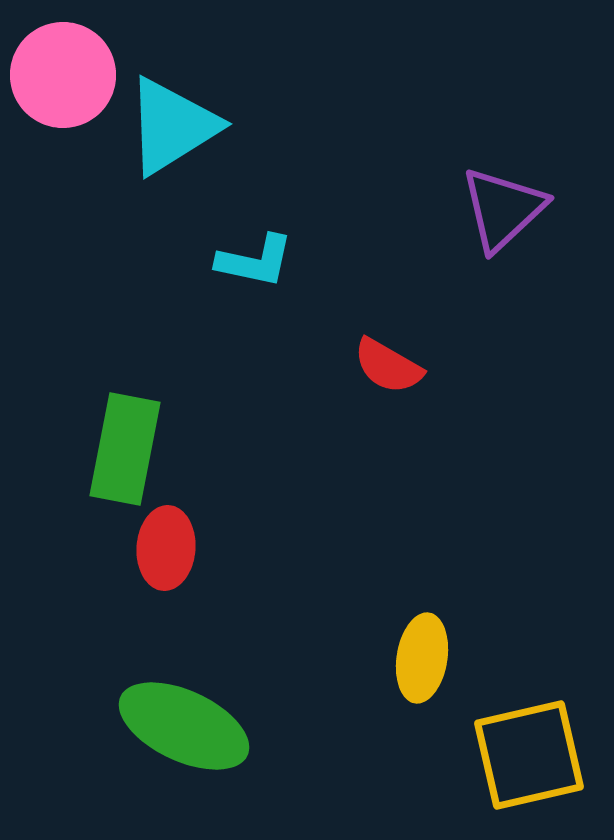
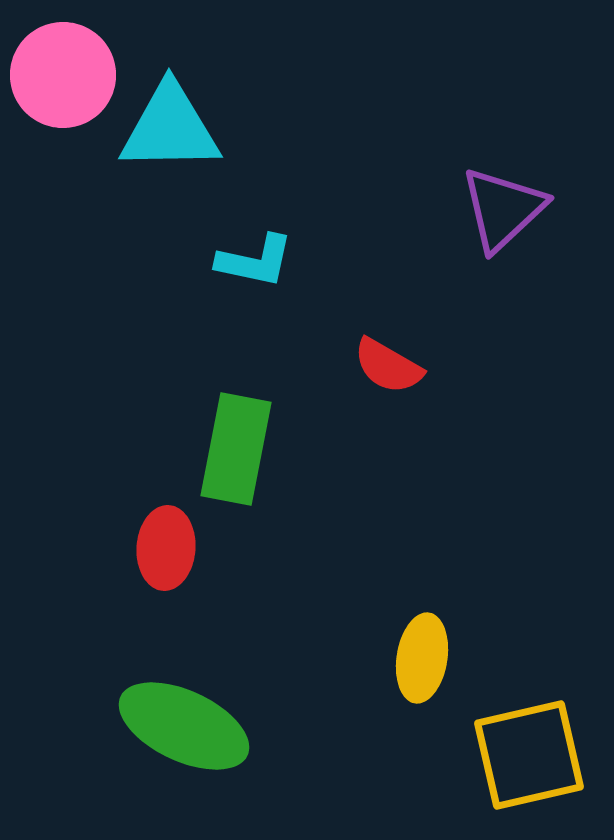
cyan triangle: moved 2 px left, 2 px down; rotated 31 degrees clockwise
green rectangle: moved 111 px right
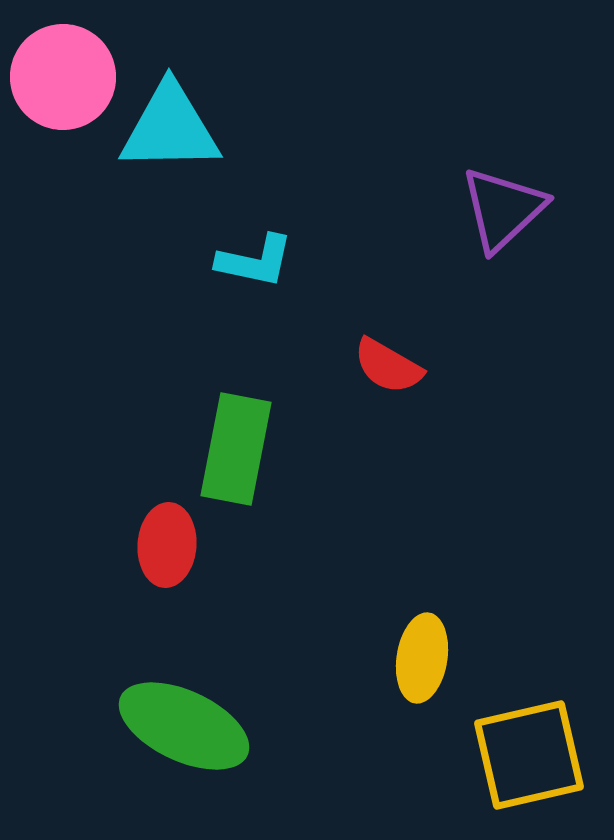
pink circle: moved 2 px down
red ellipse: moved 1 px right, 3 px up
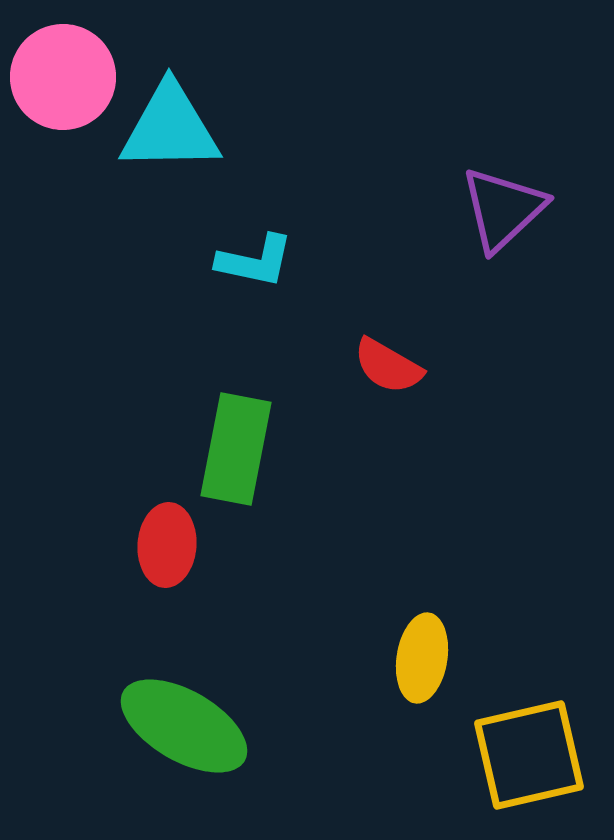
green ellipse: rotated 5 degrees clockwise
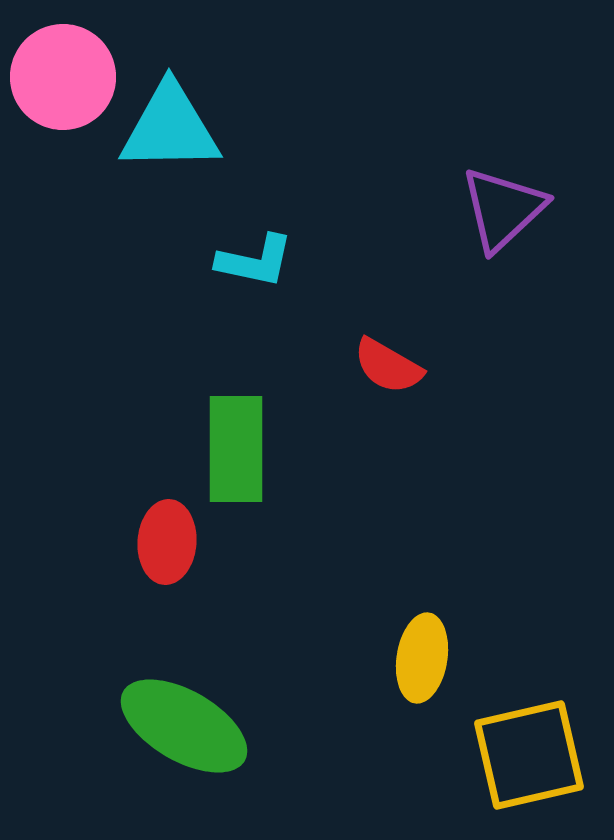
green rectangle: rotated 11 degrees counterclockwise
red ellipse: moved 3 px up
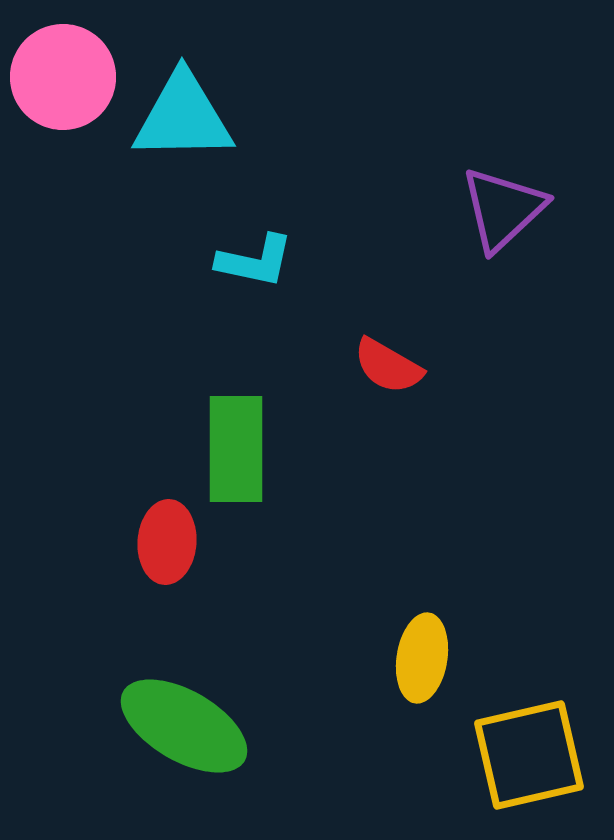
cyan triangle: moved 13 px right, 11 px up
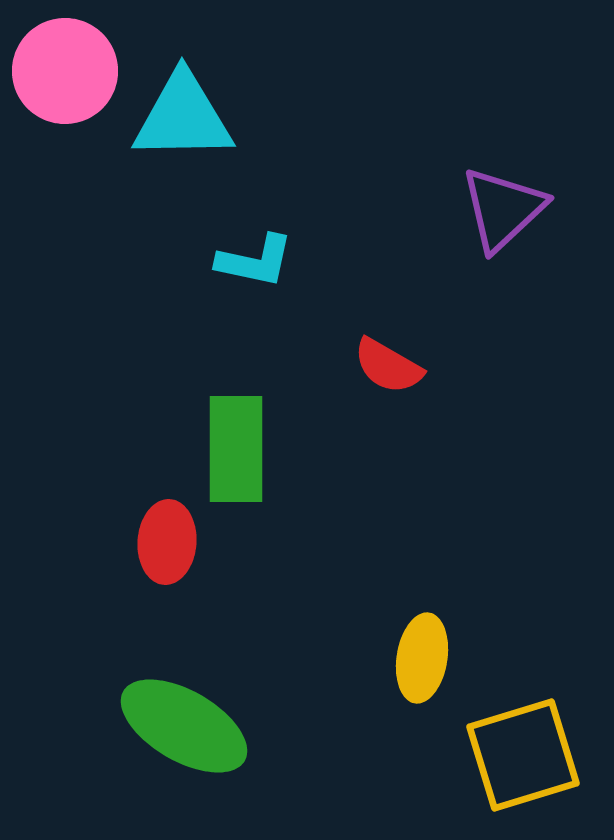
pink circle: moved 2 px right, 6 px up
yellow square: moved 6 px left; rotated 4 degrees counterclockwise
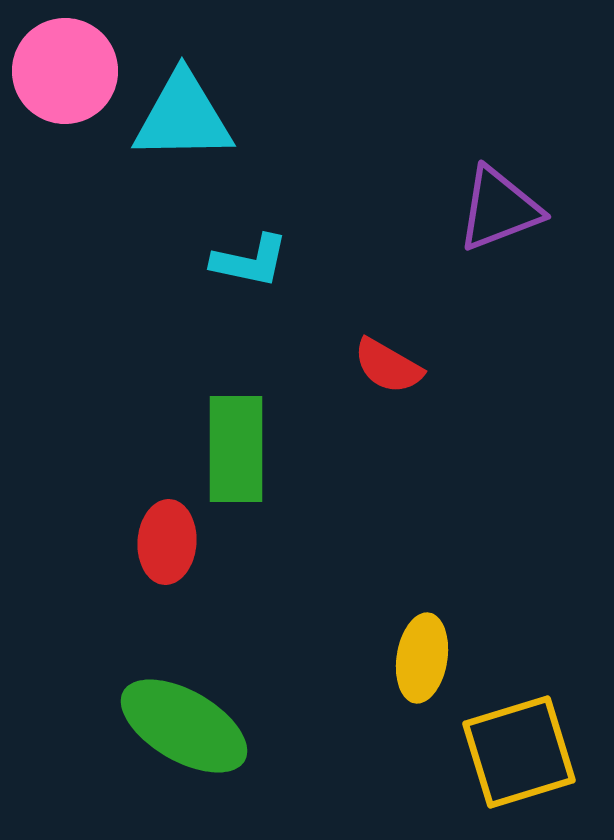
purple triangle: moved 4 px left; rotated 22 degrees clockwise
cyan L-shape: moved 5 px left
yellow square: moved 4 px left, 3 px up
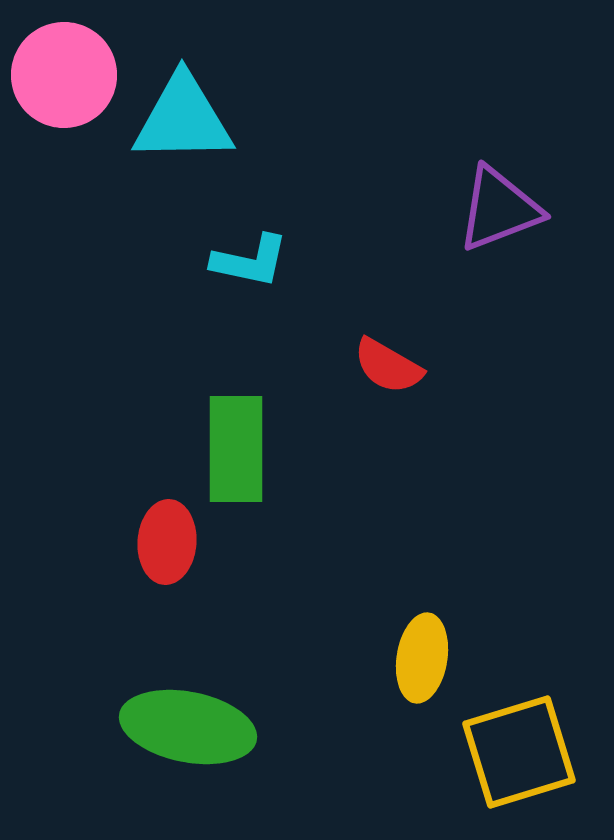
pink circle: moved 1 px left, 4 px down
cyan triangle: moved 2 px down
green ellipse: moved 4 px right, 1 px down; rotated 19 degrees counterclockwise
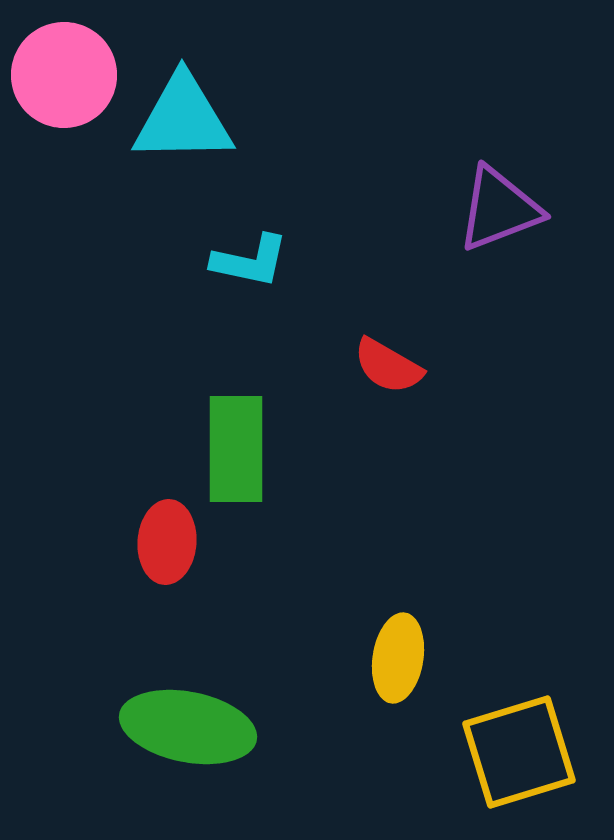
yellow ellipse: moved 24 px left
